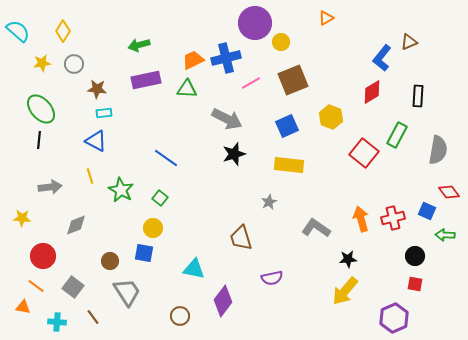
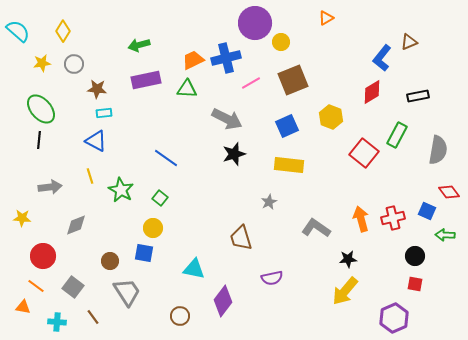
black rectangle at (418, 96): rotated 75 degrees clockwise
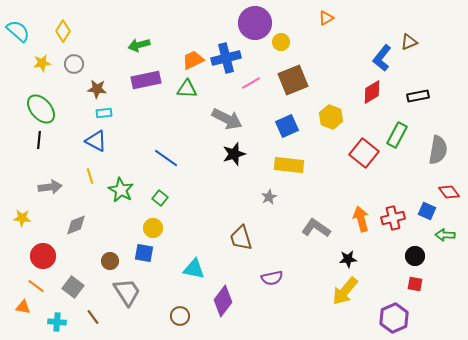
gray star at (269, 202): moved 5 px up
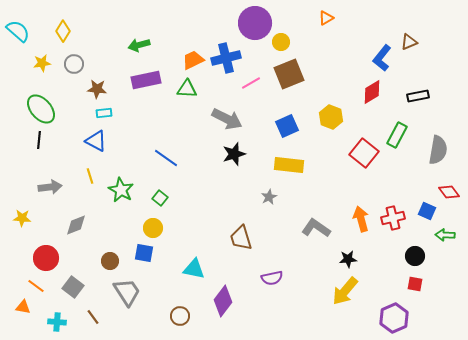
brown square at (293, 80): moved 4 px left, 6 px up
red circle at (43, 256): moved 3 px right, 2 px down
